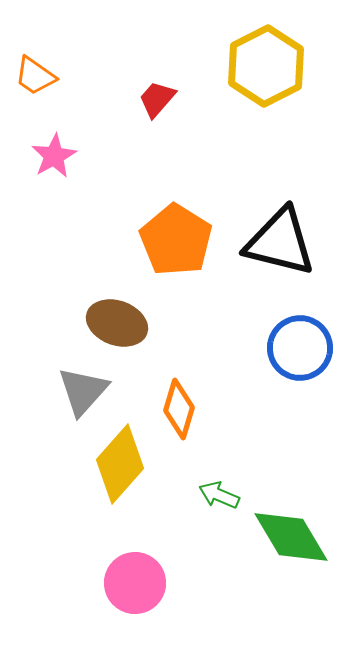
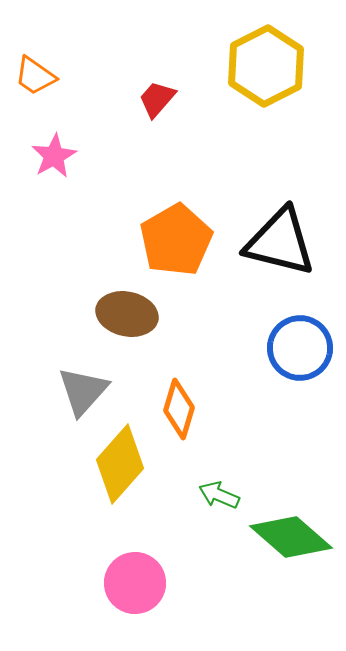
orange pentagon: rotated 10 degrees clockwise
brown ellipse: moved 10 px right, 9 px up; rotated 8 degrees counterclockwise
green diamond: rotated 18 degrees counterclockwise
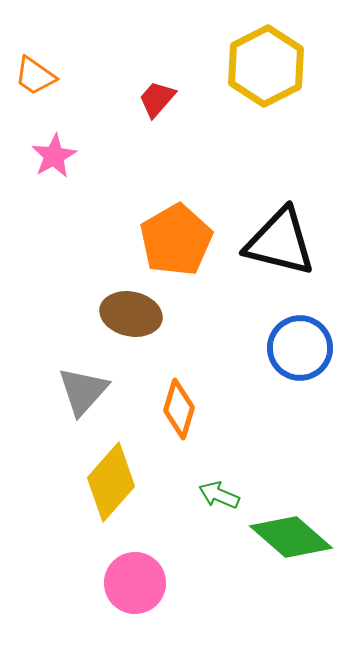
brown ellipse: moved 4 px right
yellow diamond: moved 9 px left, 18 px down
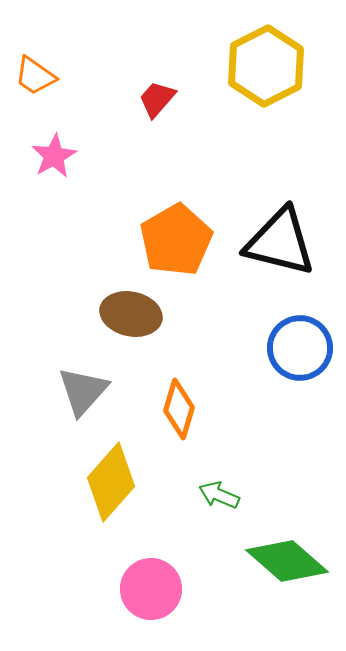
green diamond: moved 4 px left, 24 px down
pink circle: moved 16 px right, 6 px down
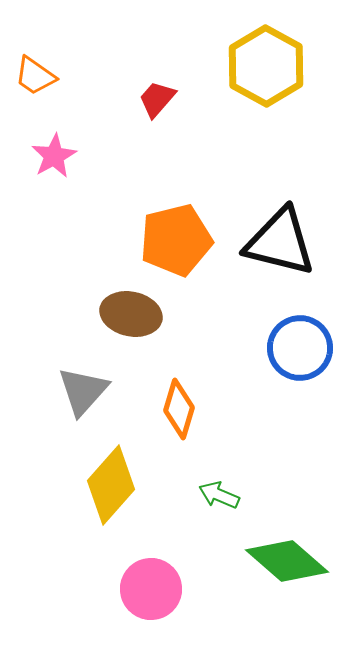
yellow hexagon: rotated 4 degrees counterclockwise
orange pentagon: rotated 16 degrees clockwise
yellow diamond: moved 3 px down
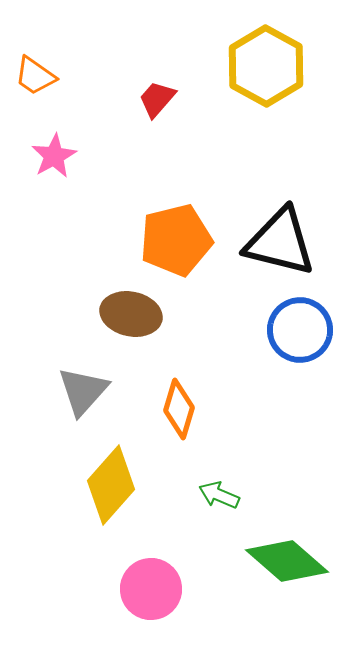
blue circle: moved 18 px up
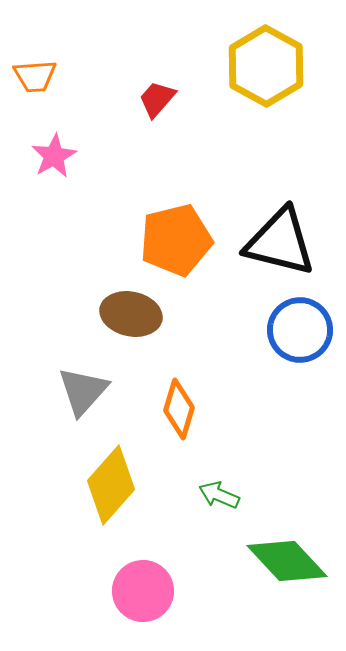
orange trapezoid: rotated 39 degrees counterclockwise
green diamond: rotated 6 degrees clockwise
pink circle: moved 8 px left, 2 px down
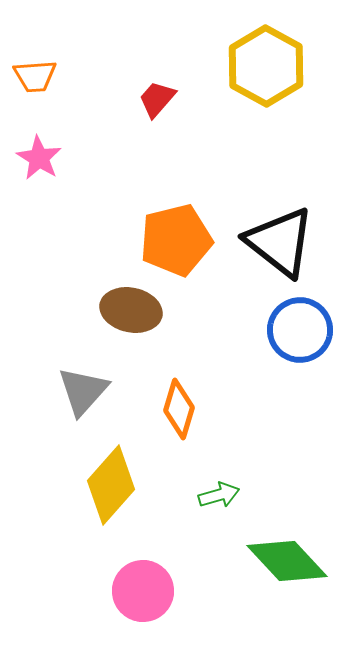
pink star: moved 15 px left, 2 px down; rotated 12 degrees counterclockwise
black triangle: rotated 24 degrees clockwise
brown ellipse: moved 4 px up
green arrow: rotated 141 degrees clockwise
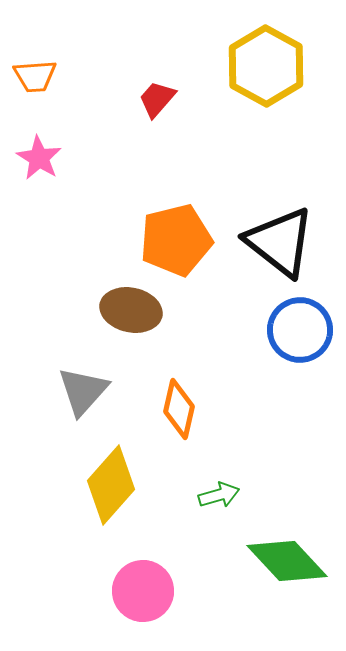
orange diamond: rotated 4 degrees counterclockwise
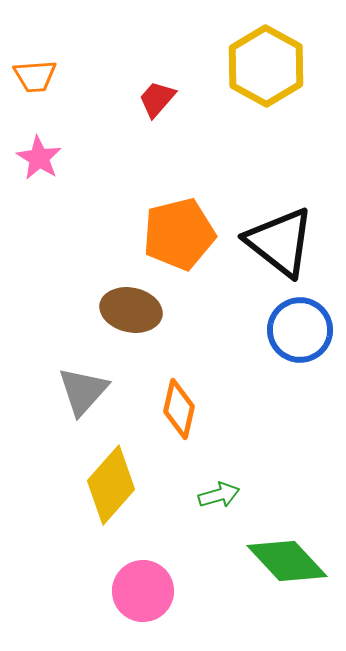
orange pentagon: moved 3 px right, 6 px up
